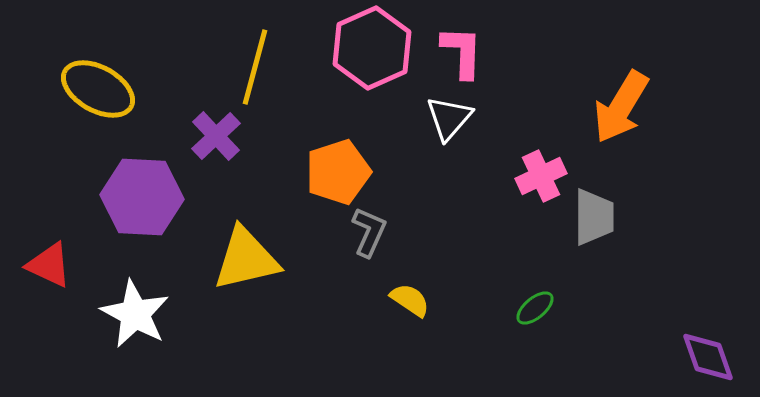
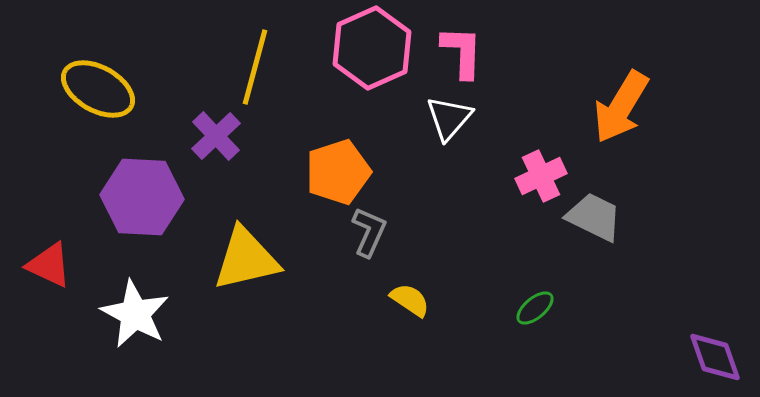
gray trapezoid: rotated 64 degrees counterclockwise
purple diamond: moved 7 px right
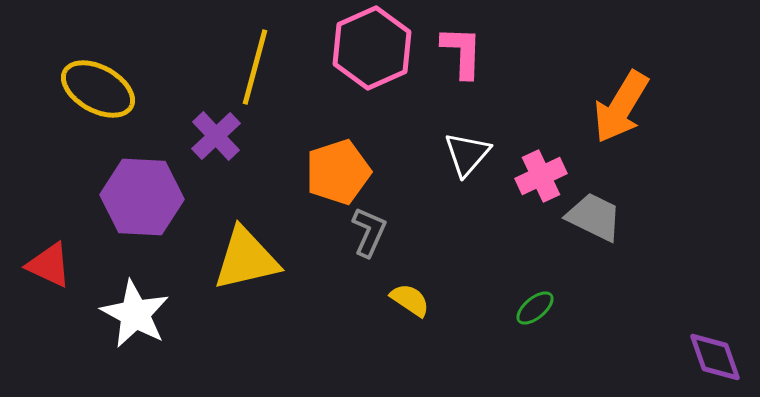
white triangle: moved 18 px right, 36 px down
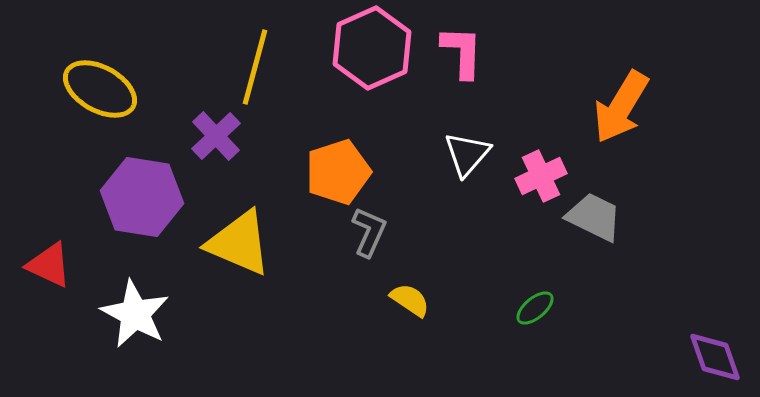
yellow ellipse: moved 2 px right
purple hexagon: rotated 6 degrees clockwise
yellow triangle: moved 7 px left, 16 px up; rotated 36 degrees clockwise
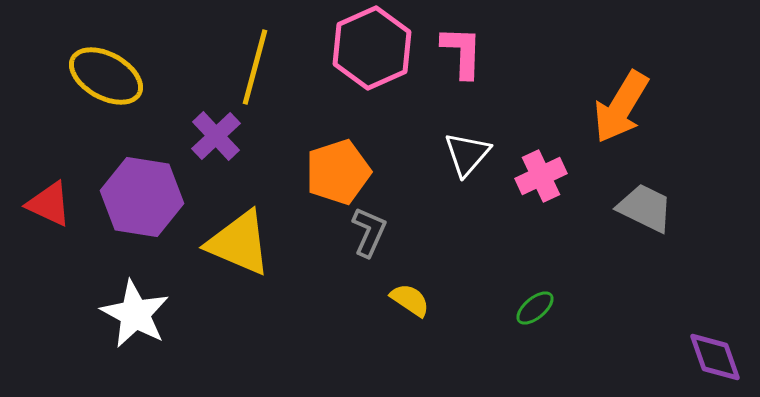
yellow ellipse: moved 6 px right, 13 px up
gray trapezoid: moved 51 px right, 9 px up
red triangle: moved 61 px up
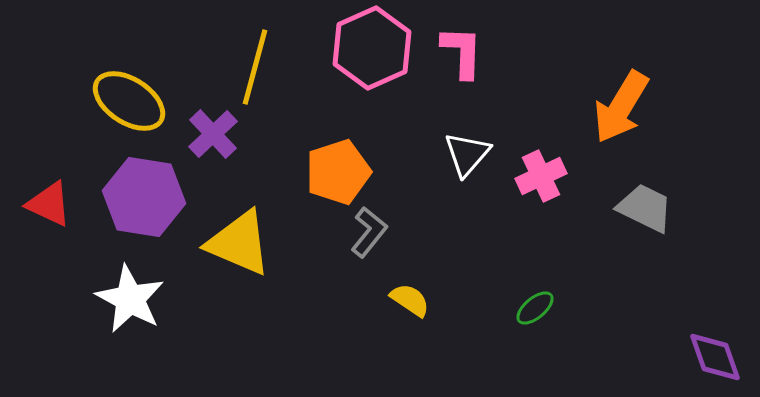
yellow ellipse: moved 23 px right, 25 px down; rotated 4 degrees clockwise
purple cross: moved 3 px left, 2 px up
purple hexagon: moved 2 px right
gray L-shape: rotated 15 degrees clockwise
white star: moved 5 px left, 15 px up
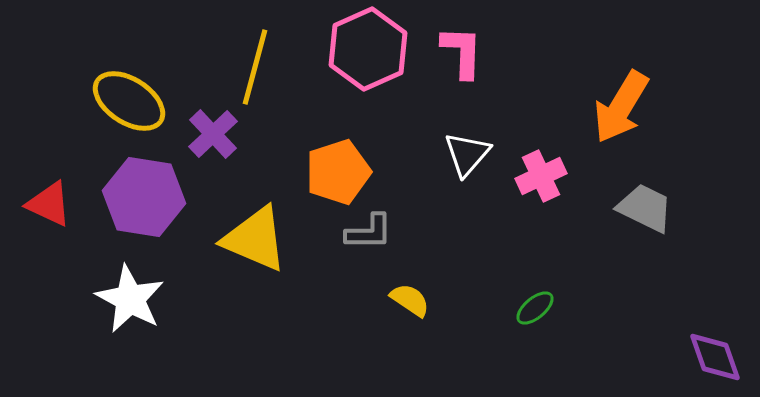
pink hexagon: moved 4 px left, 1 px down
gray L-shape: rotated 51 degrees clockwise
yellow triangle: moved 16 px right, 4 px up
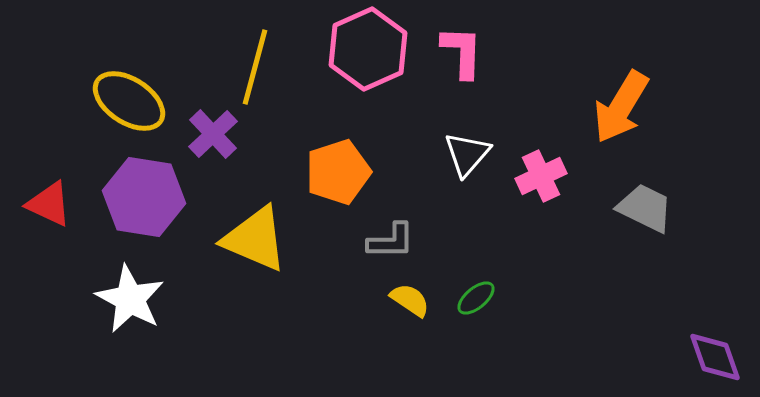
gray L-shape: moved 22 px right, 9 px down
green ellipse: moved 59 px left, 10 px up
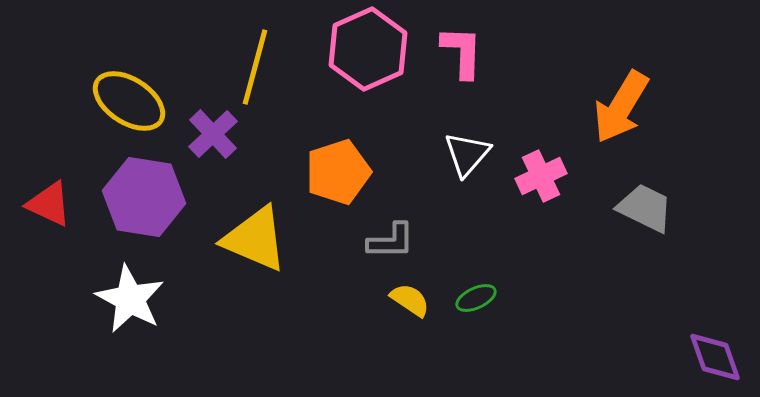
green ellipse: rotated 15 degrees clockwise
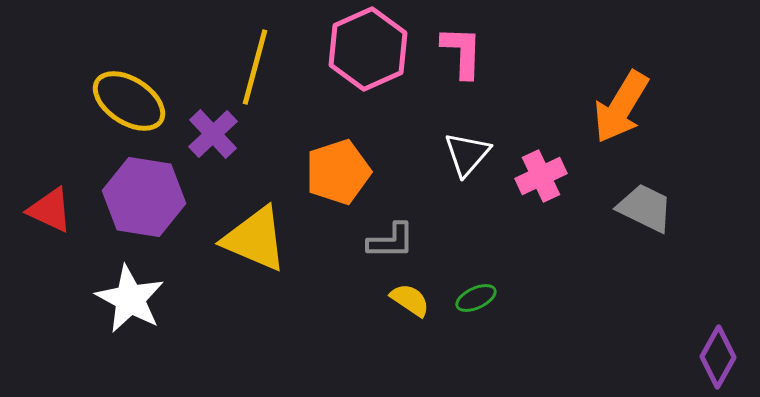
red triangle: moved 1 px right, 6 px down
purple diamond: moved 3 px right; rotated 48 degrees clockwise
